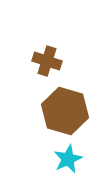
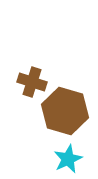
brown cross: moved 15 px left, 21 px down
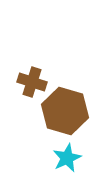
cyan star: moved 1 px left, 1 px up
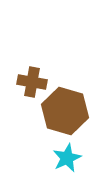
brown cross: rotated 8 degrees counterclockwise
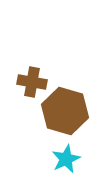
cyan star: moved 1 px left, 1 px down
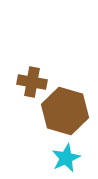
cyan star: moved 1 px up
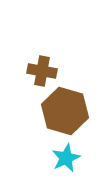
brown cross: moved 10 px right, 11 px up
